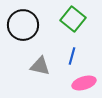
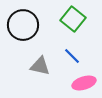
blue line: rotated 60 degrees counterclockwise
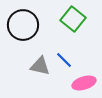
blue line: moved 8 px left, 4 px down
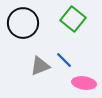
black circle: moved 2 px up
gray triangle: rotated 35 degrees counterclockwise
pink ellipse: rotated 25 degrees clockwise
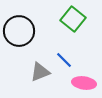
black circle: moved 4 px left, 8 px down
gray triangle: moved 6 px down
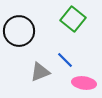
blue line: moved 1 px right
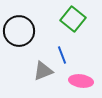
blue line: moved 3 px left, 5 px up; rotated 24 degrees clockwise
gray triangle: moved 3 px right, 1 px up
pink ellipse: moved 3 px left, 2 px up
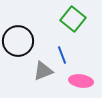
black circle: moved 1 px left, 10 px down
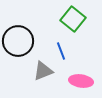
blue line: moved 1 px left, 4 px up
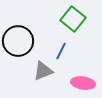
blue line: rotated 48 degrees clockwise
pink ellipse: moved 2 px right, 2 px down
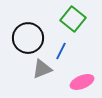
black circle: moved 10 px right, 3 px up
gray triangle: moved 1 px left, 2 px up
pink ellipse: moved 1 px left, 1 px up; rotated 30 degrees counterclockwise
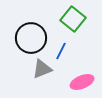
black circle: moved 3 px right
